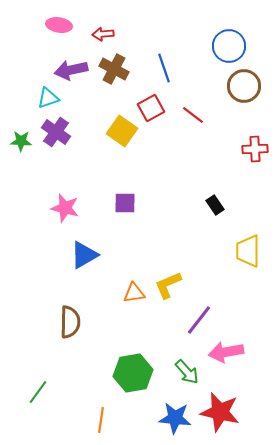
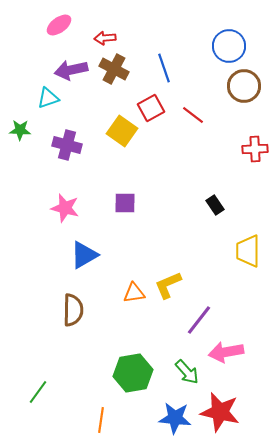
pink ellipse: rotated 45 degrees counterclockwise
red arrow: moved 2 px right, 4 px down
purple cross: moved 11 px right, 13 px down; rotated 20 degrees counterclockwise
green star: moved 1 px left, 11 px up
brown semicircle: moved 3 px right, 12 px up
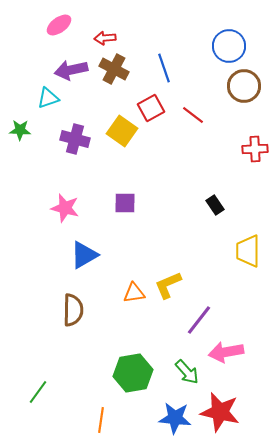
purple cross: moved 8 px right, 6 px up
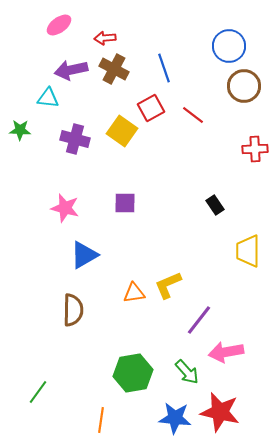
cyan triangle: rotated 25 degrees clockwise
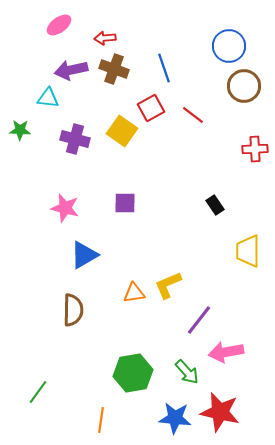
brown cross: rotated 8 degrees counterclockwise
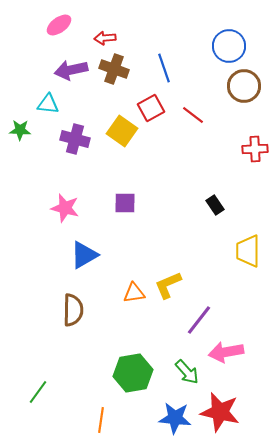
cyan triangle: moved 6 px down
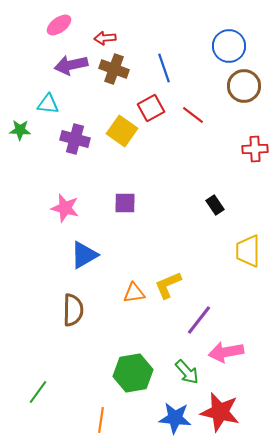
purple arrow: moved 5 px up
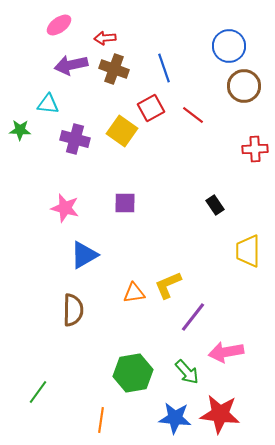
purple line: moved 6 px left, 3 px up
red star: moved 2 px down; rotated 6 degrees counterclockwise
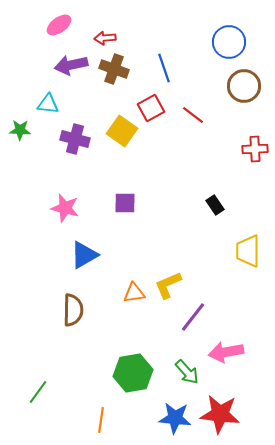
blue circle: moved 4 px up
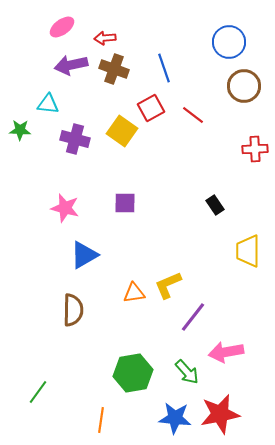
pink ellipse: moved 3 px right, 2 px down
red star: rotated 18 degrees counterclockwise
